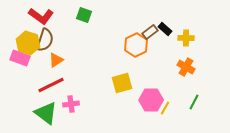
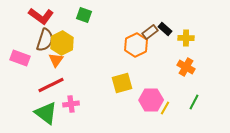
yellow hexagon: moved 34 px right; rotated 15 degrees clockwise
orange triangle: rotated 21 degrees counterclockwise
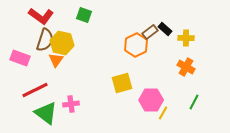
yellow hexagon: rotated 20 degrees counterclockwise
red line: moved 16 px left, 5 px down
yellow line: moved 2 px left, 5 px down
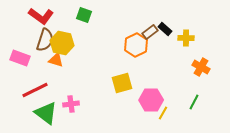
orange triangle: rotated 49 degrees counterclockwise
orange cross: moved 15 px right
